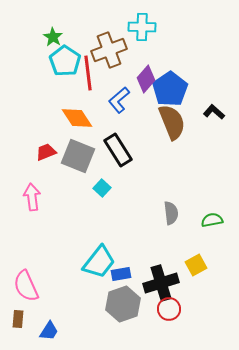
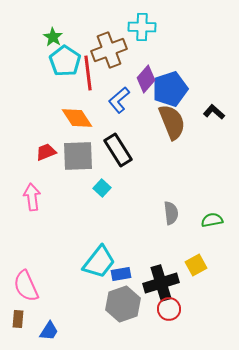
blue pentagon: rotated 16 degrees clockwise
gray square: rotated 24 degrees counterclockwise
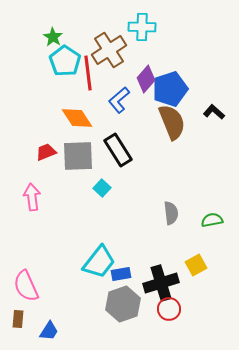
brown cross: rotated 12 degrees counterclockwise
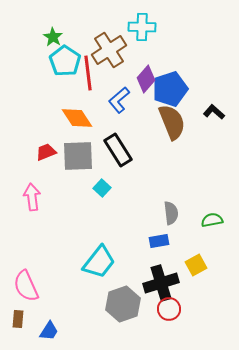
blue rectangle: moved 38 px right, 33 px up
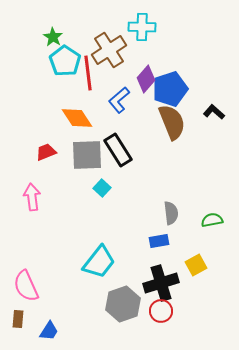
gray square: moved 9 px right, 1 px up
red circle: moved 8 px left, 2 px down
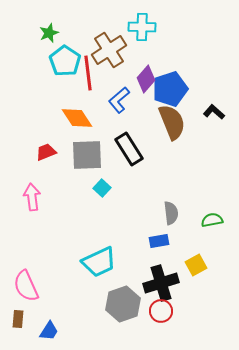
green star: moved 4 px left, 4 px up; rotated 18 degrees clockwise
black rectangle: moved 11 px right, 1 px up
cyan trapezoid: rotated 27 degrees clockwise
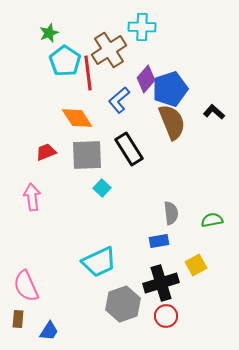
red circle: moved 5 px right, 5 px down
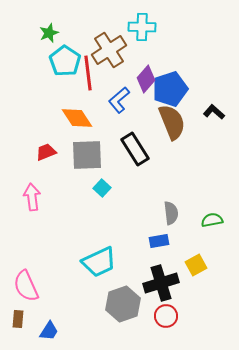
black rectangle: moved 6 px right
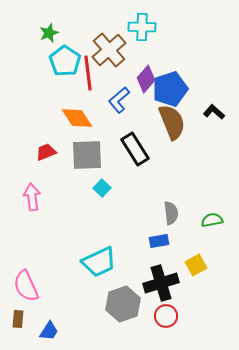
brown cross: rotated 8 degrees counterclockwise
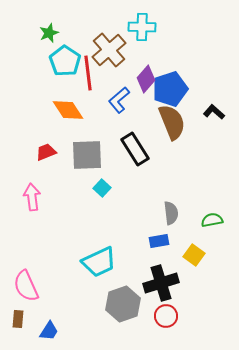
orange diamond: moved 9 px left, 8 px up
yellow square: moved 2 px left, 10 px up; rotated 25 degrees counterclockwise
